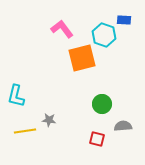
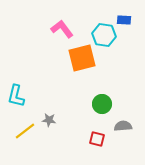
cyan hexagon: rotated 10 degrees counterclockwise
yellow line: rotated 30 degrees counterclockwise
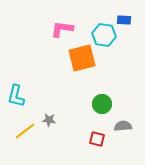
pink L-shape: rotated 45 degrees counterclockwise
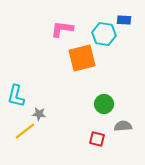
cyan hexagon: moved 1 px up
green circle: moved 2 px right
gray star: moved 10 px left, 6 px up
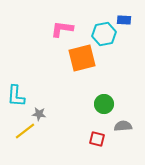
cyan hexagon: rotated 20 degrees counterclockwise
cyan L-shape: rotated 10 degrees counterclockwise
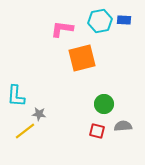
cyan hexagon: moved 4 px left, 13 px up
red square: moved 8 px up
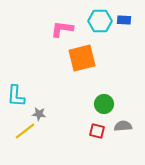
cyan hexagon: rotated 10 degrees clockwise
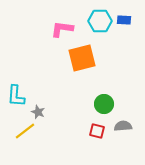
gray star: moved 1 px left, 2 px up; rotated 16 degrees clockwise
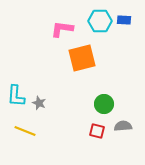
gray star: moved 1 px right, 9 px up
yellow line: rotated 60 degrees clockwise
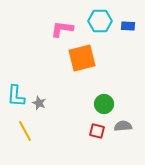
blue rectangle: moved 4 px right, 6 px down
yellow line: rotated 40 degrees clockwise
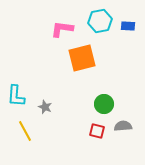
cyan hexagon: rotated 10 degrees counterclockwise
gray star: moved 6 px right, 4 px down
